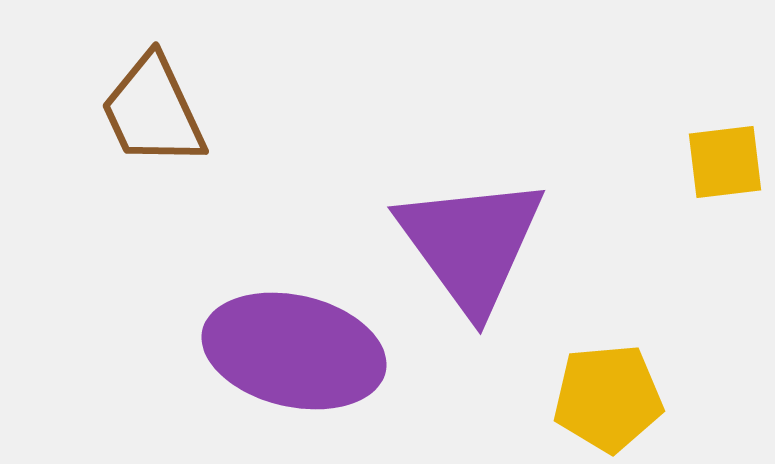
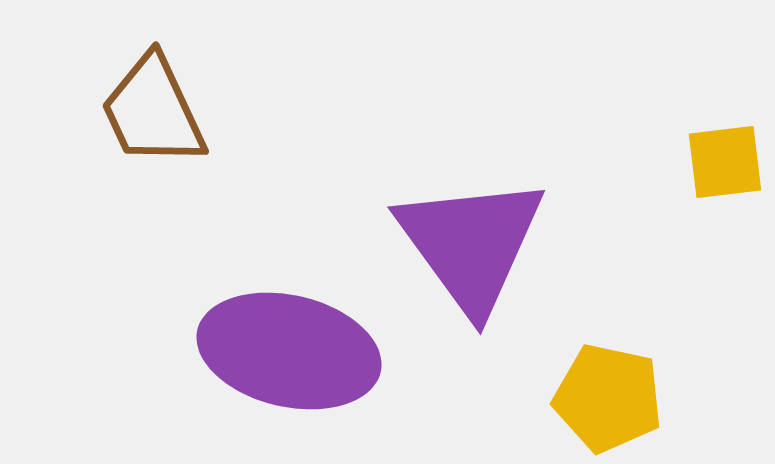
purple ellipse: moved 5 px left
yellow pentagon: rotated 17 degrees clockwise
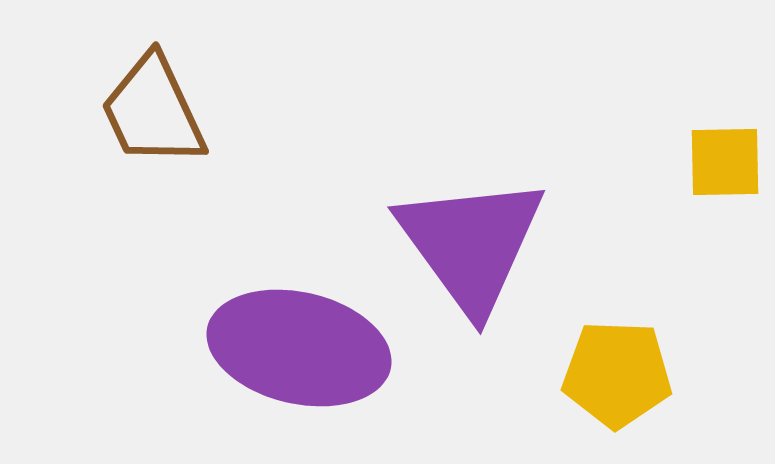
yellow square: rotated 6 degrees clockwise
purple ellipse: moved 10 px right, 3 px up
yellow pentagon: moved 9 px right, 24 px up; rotated 10 degrees counterclockwise
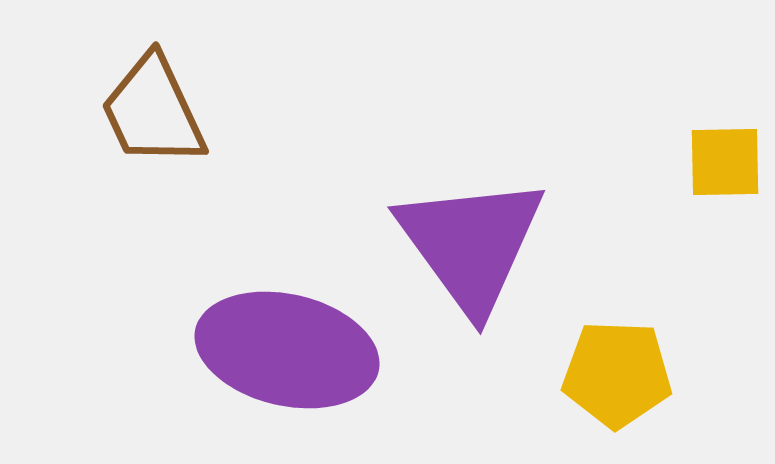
purple ellipse: moved 12 px left, 2 px down
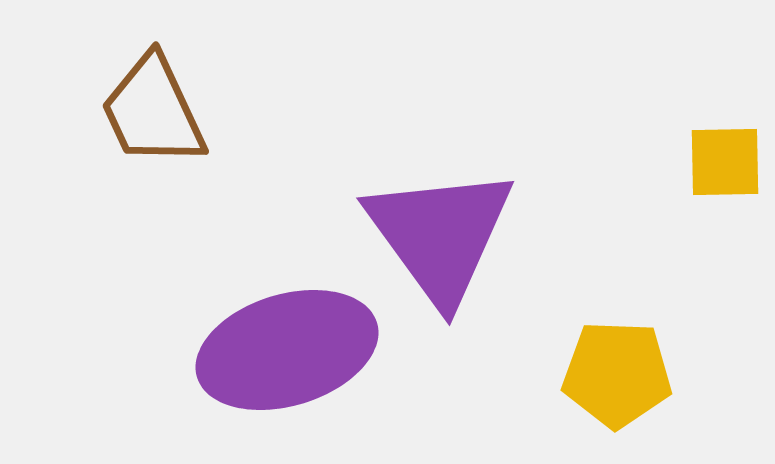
purple triangle: moved 31 px left, 9 px up
purple ellipse: rotated 30 degrees counterclockwise
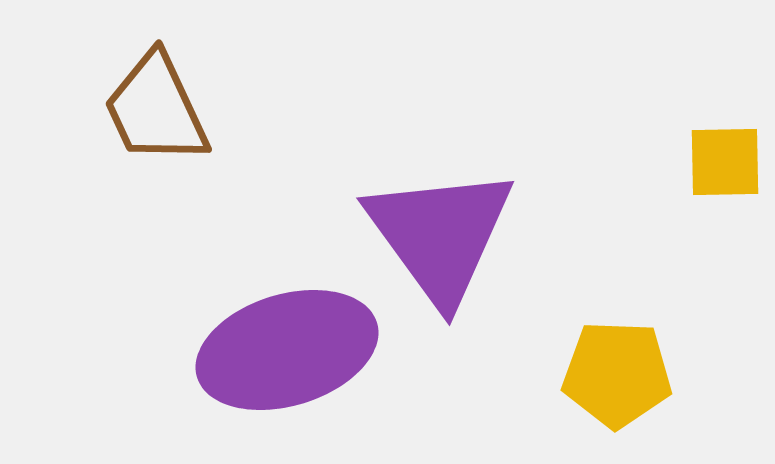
brown trapezoid: moved 3 px right, 2 px up
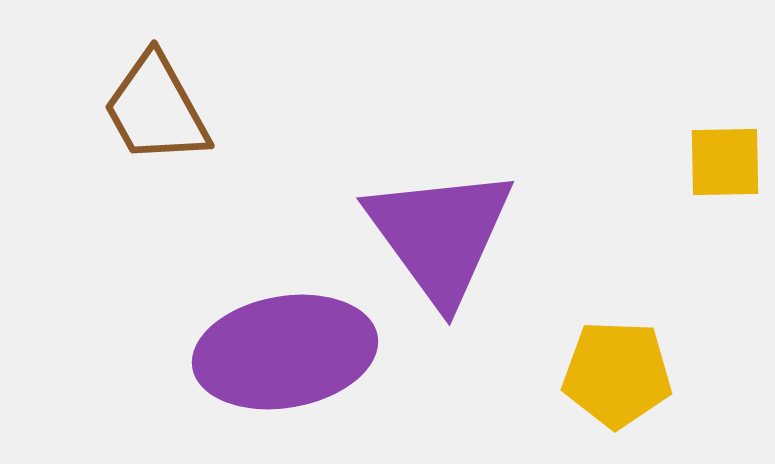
brown trapezoid: rotated 4 degrees counterclockwise
purple ellipse: moved 2 px left, 2 px down; rotated 7 degrees clockwise
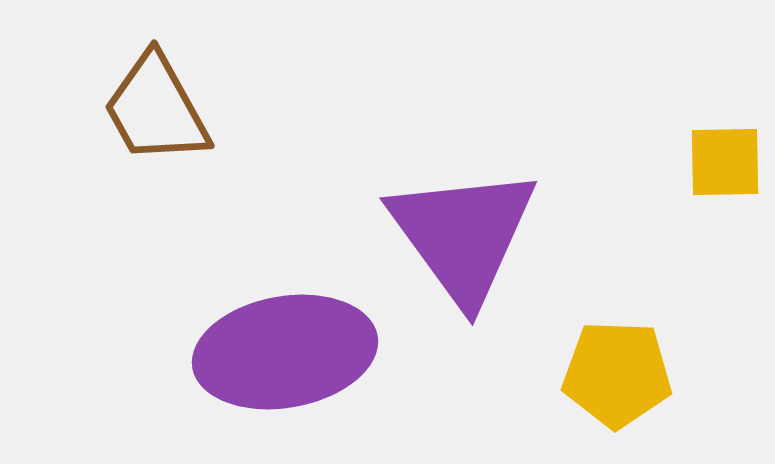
purple triangle: moved 23 px right
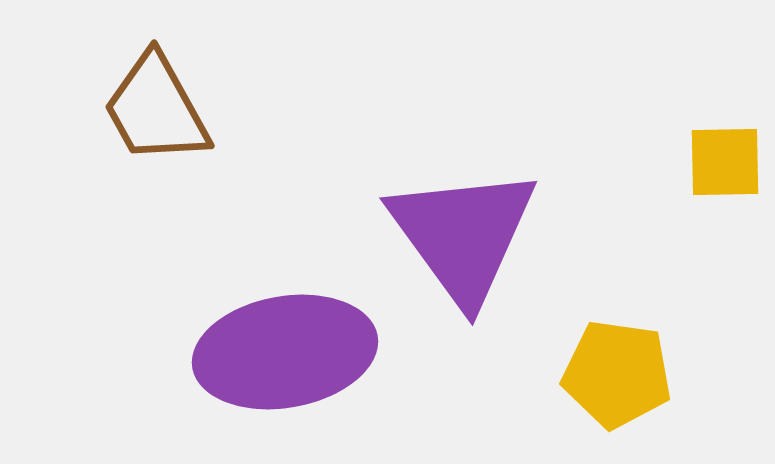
yellow pentagon: rotated 6 degrees clockwise
